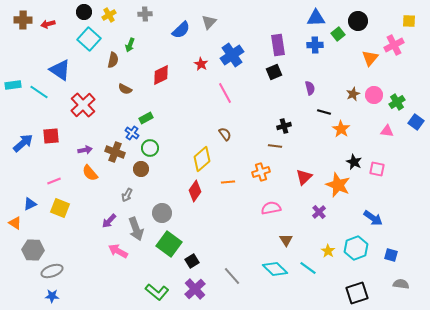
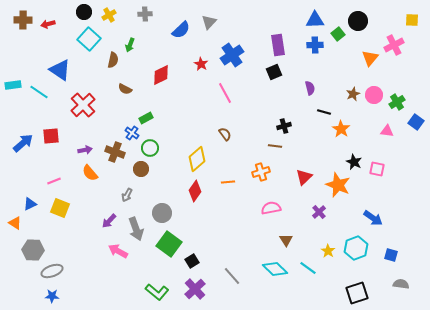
blue triangle at (316, 18): moved 1 px left, 2 px down
yellow square at (409, 21): moved 3 px right, 1 px up
yellow diamond at (202, 159): moved 5 px left
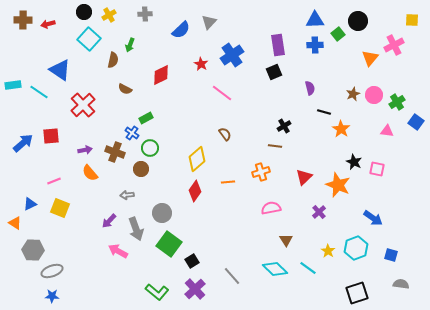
pink line at (225, 93): moved 3 px left; rotated 25 degrees counterclockwise
black cross at (284, 126): rotated 16 degrees counterclockwise
gray arrow at (127, 195): rotated 56 degrees clockwise
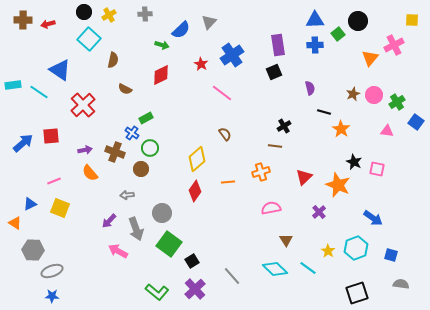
green arrow at (130, 45): moved 32 px right; rotated 96 degrees counterclockwise
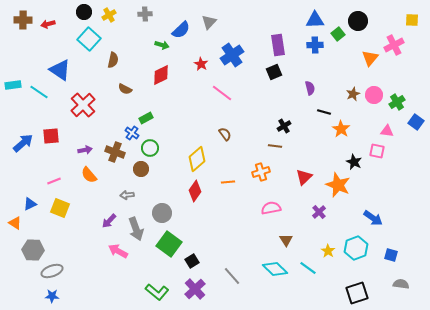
pink square at (377, 169): moved 18 px up
orange semicircle at (90, 173): moved 1 px left, 2 px down
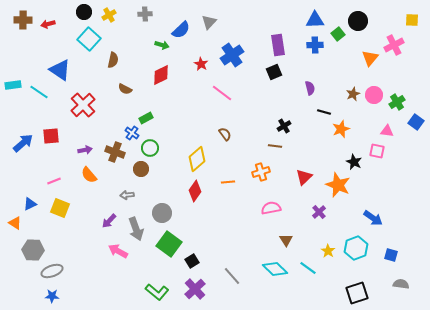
orange star at (341, 129): rotated 18 degrees clockwise
